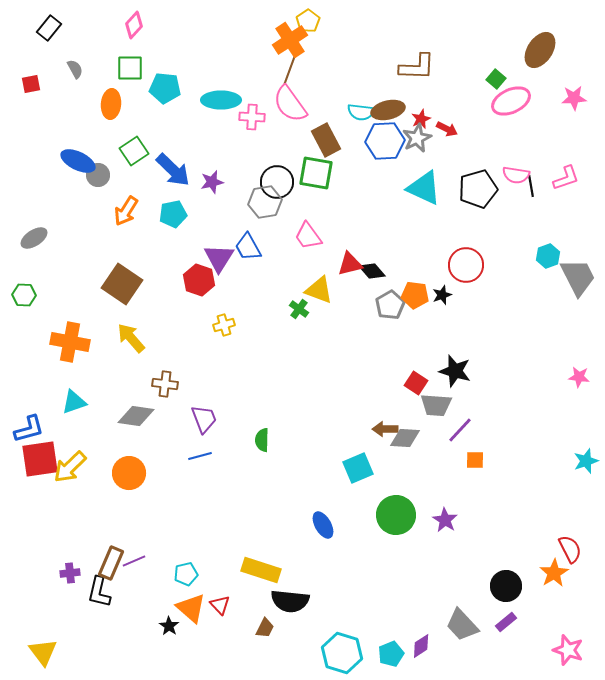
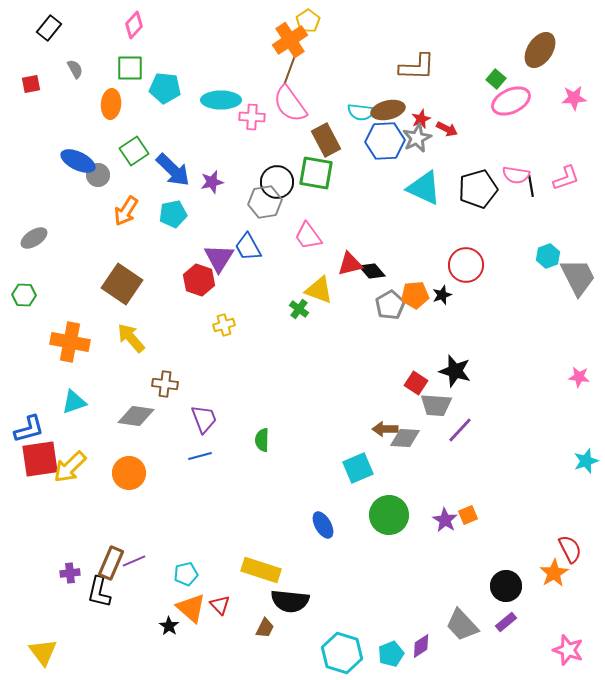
orange pentagon at (415, 295): rotated 12 degrees counterclockwise
orange square at (475, 460): moved 7 px left, 55 px down; rotated 24 degrees counterclockwise
green circle at (396, 515): moved 7 px left
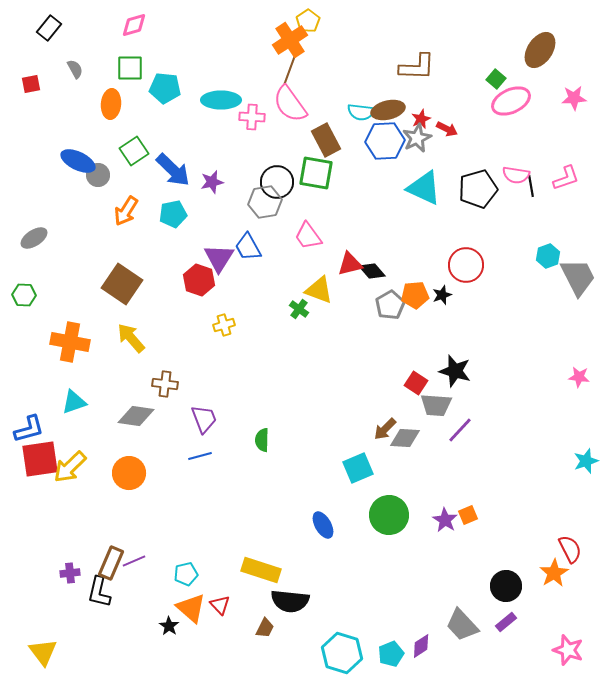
pink diamond at (134, 25): rotated 32 degrees clockwise
brown arrow at (385, 429): rotated 45 degrees counterclockwise
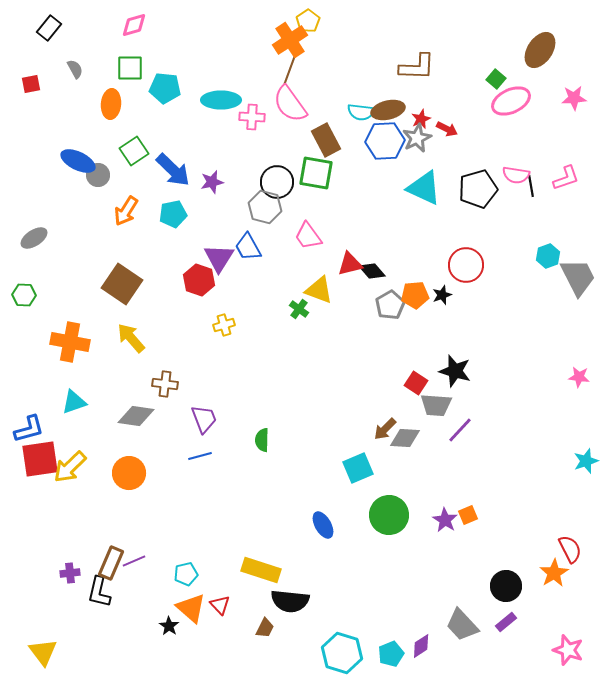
gray hexagon at (265, 202): moved 5 px down; rotated 24 degrees clockwise
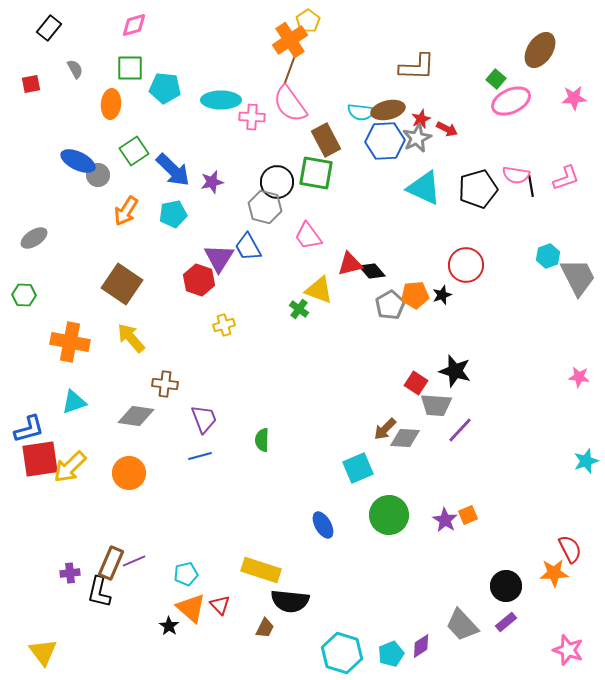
orange star at (554, 573): rotated 28 degrees clockwise
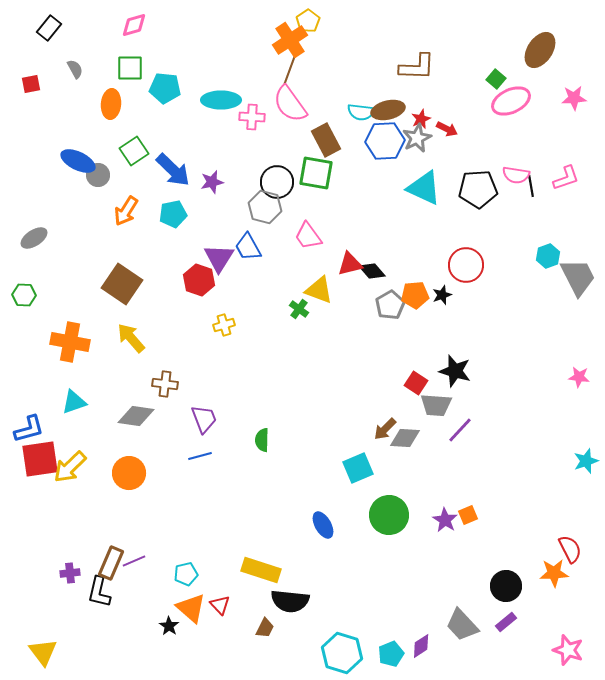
black pentagon at (478, 189): rotated 12 degrees clockwise
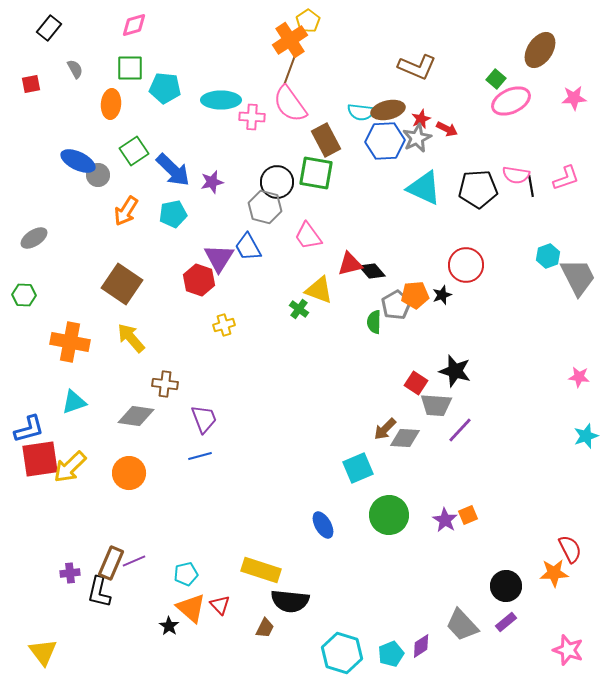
brown L-shape at (417, 67): rotated 21 degrees clockwise
gray pentagon at (390, 305): moved 6 px right
green semicircle at (262, 440): moved 112 px right, 118 px up
cyan star at (586, 461): moved 25 px up
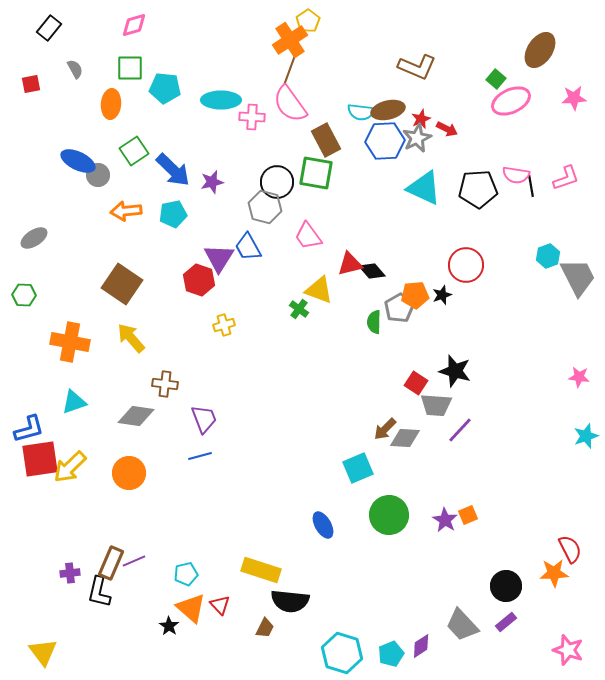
orange arrow at (126, 211): rotated 52 degrees clockwise
gray pentagon at (396, 305): moved 3 px right, 3 px down
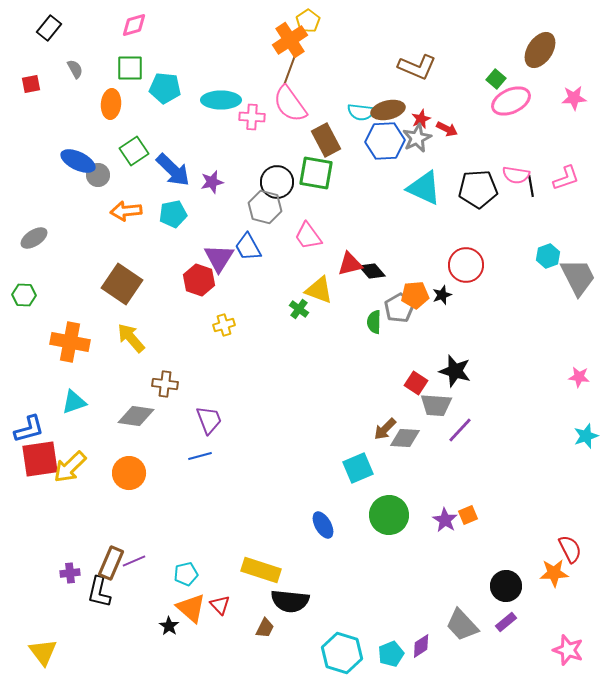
purple trapezoid at (204, 419): moved 5 px right, 1 px down
